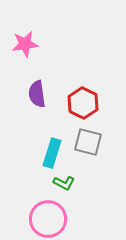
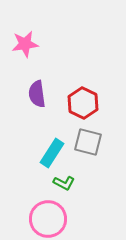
cyan rectangle: rotated 16 degrees clockwise
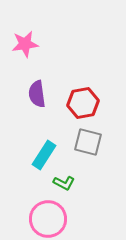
red hexagon: rotated 24 degrees clockwise
cyan rectangle: moved 8 px left, 2 px down
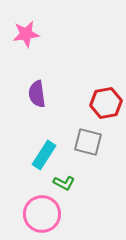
pink star: moved 1 px right, 10 px up
red hexagon: moved 23 px right
pink circle: moved 6 px left, 5 px up
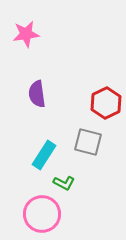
red hexagon: rotated 16 degrees counterclockwise
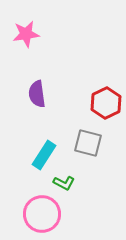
gray square: moved 1 px down
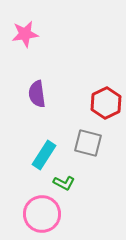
pink star: moved 1 px left
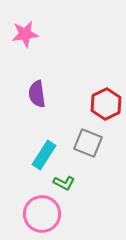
red hexagon: moved 1 px down
gray square: rotated 8 degrees clockwise
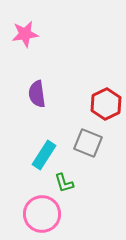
green L-shape: rotated 45 degrees clockwise
